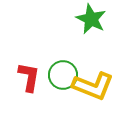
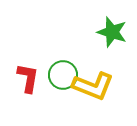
green star: moved 21 px right, 13 px down; rotated 8 degrees counterclockwise
red L-shape: moved 1 px left, 1 px down
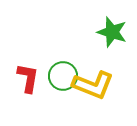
green circle: moved 1 px down
yellow L-shape: moved 1 px up
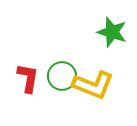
green circle: moved 1 px left
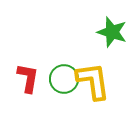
green circle: moved 2 px right, 3 px down
yellow L-shape: moved 4 px up; rotated 120 degrees counterclockwise
